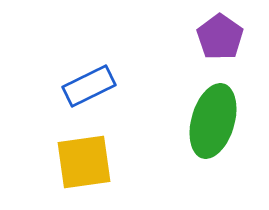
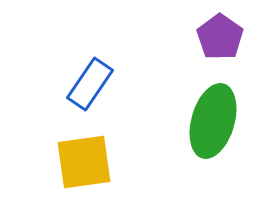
blue rectangle: moved 1 px right, 2 px up; rotated 30 degrees counterclockwise
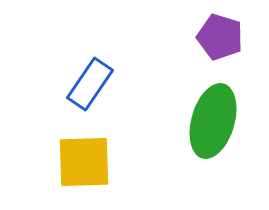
purple pentagon: rotated 18 degrees counterclockwise
yellow square: rotated 6 degrees clockwise
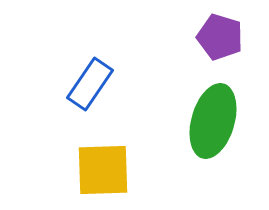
yellow square: moved 19 px right, 8 px down
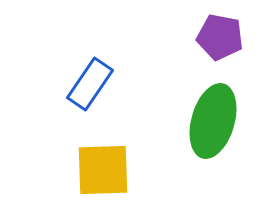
purple pentagon: rotated 6 degrees counterclockwise
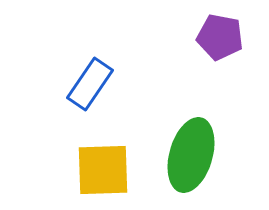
green ellipse: moved 22 px left, 34 px down
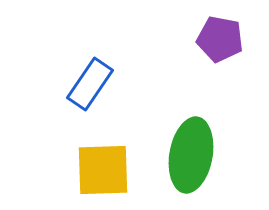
purple pentagon: moved 2 px down
green ellipse: rotated 6 degrees counterclockwise
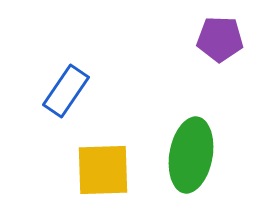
purple pentagon: rotated 9 degrees counterclockwise
blue rectangle: moved 24 px left, 7 px down
